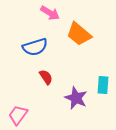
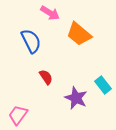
blue semicircle: moved 4 px left, 6 px up; rotated 100 degrees counterclockwise
cyan rectangle: rotated 42 degrees counterclockwise
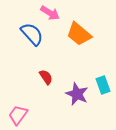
blue semicircle: moved 1 px right, 7 px up; rotated 15 degrees counterclockwise
cyan rectangle: rotated 18 degrees clockwise
purple star: moved 1 px right, 4 px up
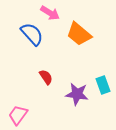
purple star: rotated 15 degrees counterclockwise
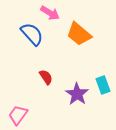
purple star: rotated 25 degrees clockwise
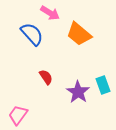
purple star: moved 1 px right, 2 px up
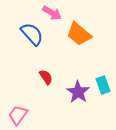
pink arrow: moved 2 px right
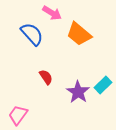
cyan rectangle: rotated 66 degrees clockwise
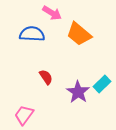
blue semicircle: rotated 45 degrees counterclockwise
cyan rectangle: moved 1 px left, 1 px up
pink trapezoid: moved 6 px right
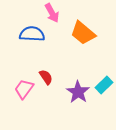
pink arrow: rotated 30 degrees clockwise
orange trapezoid: moved 4 px right, 1 px up
cyan rectangle: moved 2 px right, 1 px down
pink trapezoid: moved 26 px up
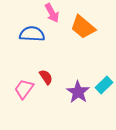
orange trapezoid: moved 6 px up
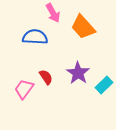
pink arrow: moved 1 px right
orange trapezoid: rotated 8 degrees clockwise
blue semicircle: moved 3 px right, 3 px down
purple star: moved 19 px up
